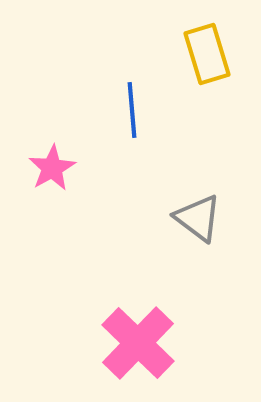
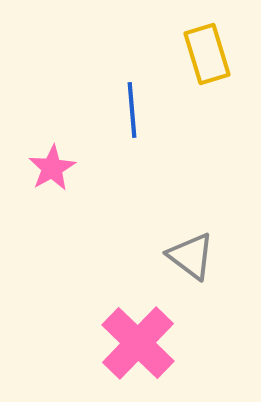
gray triangle: moved 7 px left, 38 px down
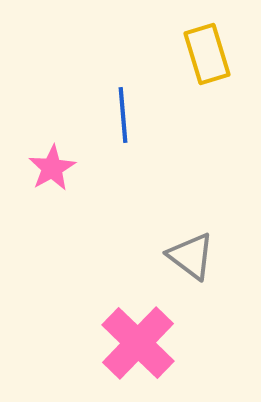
blue line: moved 9 px left, 5 px down
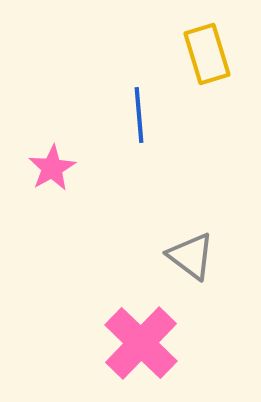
blue line: moved 16 px right
pink cross: moved 3 px right
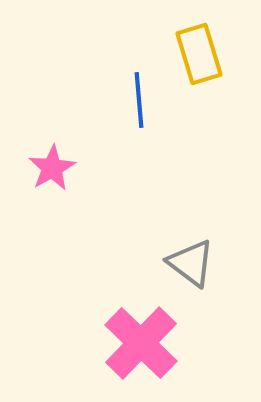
yellow rectangle: moved 8 px left
blue line: moved 15 px up
gray triangle: moved 7 px down
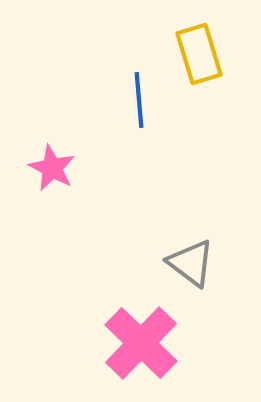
pink star: rotated 15 degrees counterclockwise
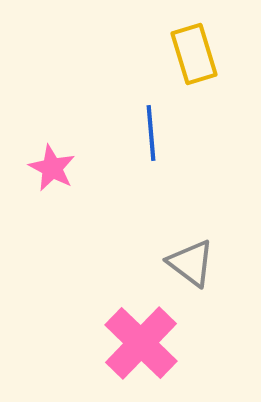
yellow rectangle: moved 5 px left
blue line: moved 12 px right, 33 px down
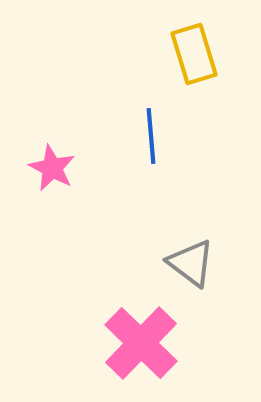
blue line: moved 3 px down
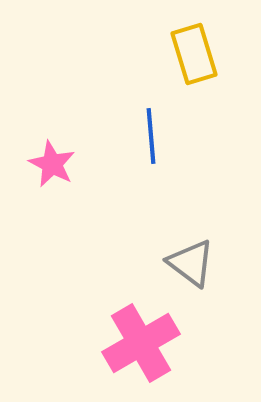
pink star: moved 4 px up
pink cross: rotated 16 degrees clockwise
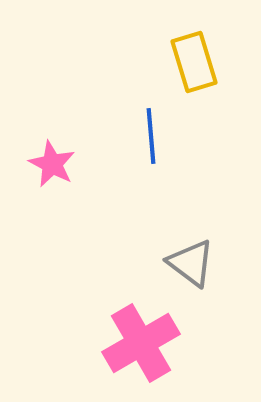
yellow rectangle: moved 8 px down
